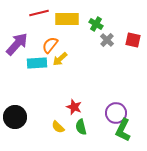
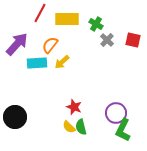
red line: moved 1 px right; rotated 48 degrees counterclockwise
yellow arrow: moved 2 px right, 3 px down
yellow semicircle: moved 11 px right
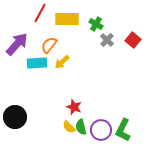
red square: rotated 28 degrees clockwise
orange semicircle: moved 1 px left
purple circle: moved 15 px left, 17 px down
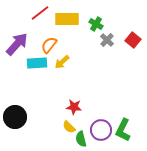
red line: rotated 24 degrees clockwise
red star: rotated 14 degrees counterclockwise
green semicircle: moved 12 px down
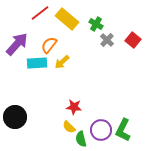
yellow rectangle: rotated 40 degrees clockwise
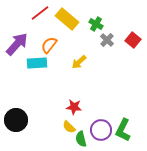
yellow arrow: moved 17 px right
black circle: moved 1 px right, 3 px down
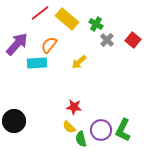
black circle: moved 2 px left, 1 px down
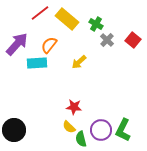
black circle: moved 9 px down
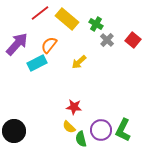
cyan rectangle: rotated 24 degrees counterclockwise
black circle: moved 1 px down
